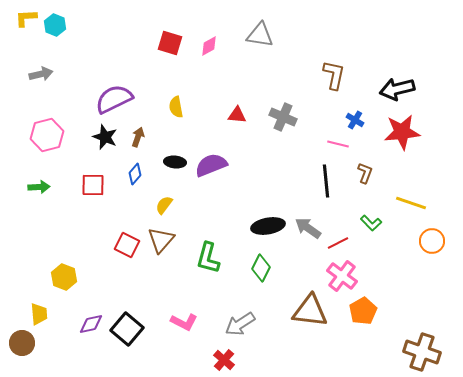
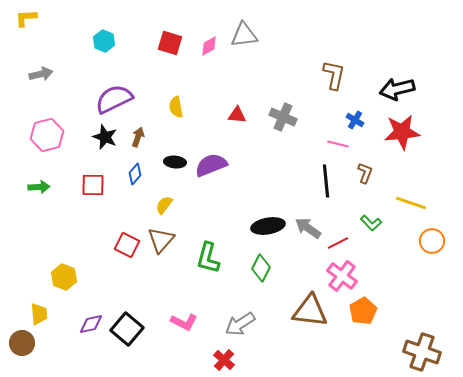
cyan hexagon at (55, 25): moved 49 px right, 16 px down
gray triangle at (260, 35): moved 16 px left; rotated 16 degrees counterclockwise
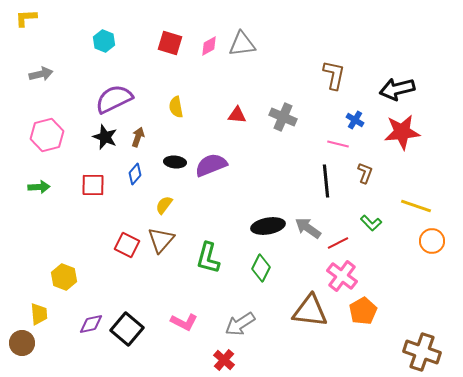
gray triangle at (244, 35): moved 2 px left, 9 px down
yellow line at (411, 203): moved 5 px right, 3 px down
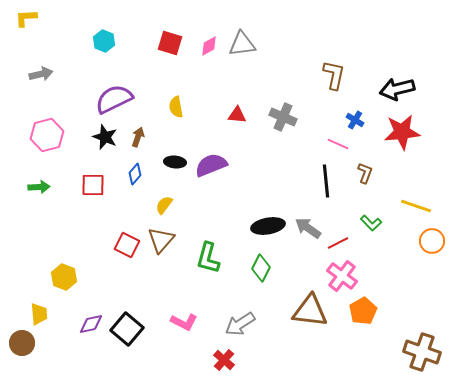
pink line at (338, 144): rotated 10 degrees clockwise
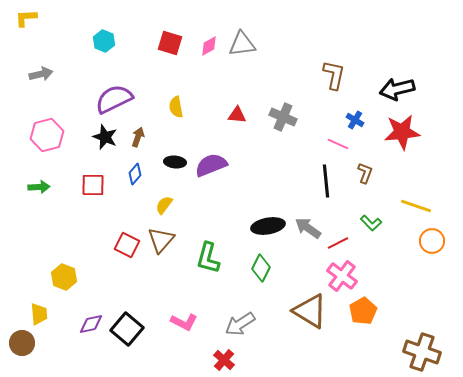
brown triangle at (310, 311): rotated 24 degrees clockwise
